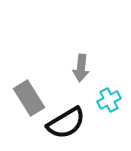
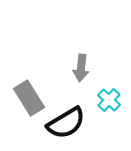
cyan cross: rotated 20 degrees counterclockwise
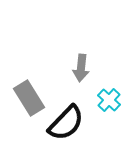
black semicircle: rotated 15 degrees counterclockwise
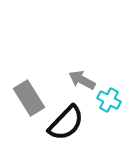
gray arrow: moved 1 px right, 12 px down; rotated 112 degrees clockwise
cyan cross: rotated 15 degrees counterclockwise
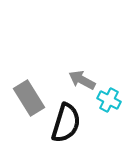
black semicircle: rotated 27 degrees counterclockwise
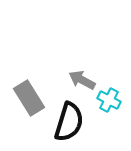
black semicircle: moved 3 px right, 1 px up
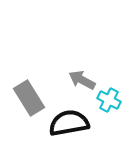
black semicircle: moved 1 px down; rotated 117 degrees counterclockwise
